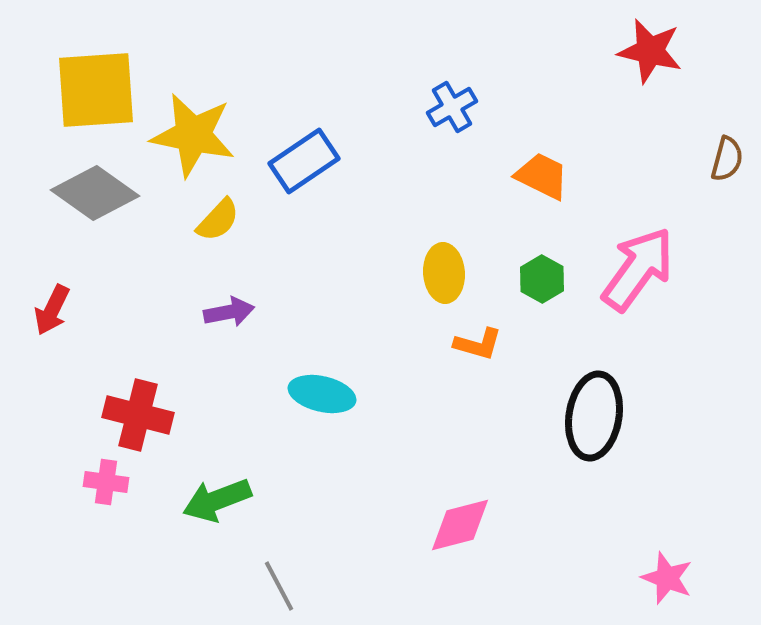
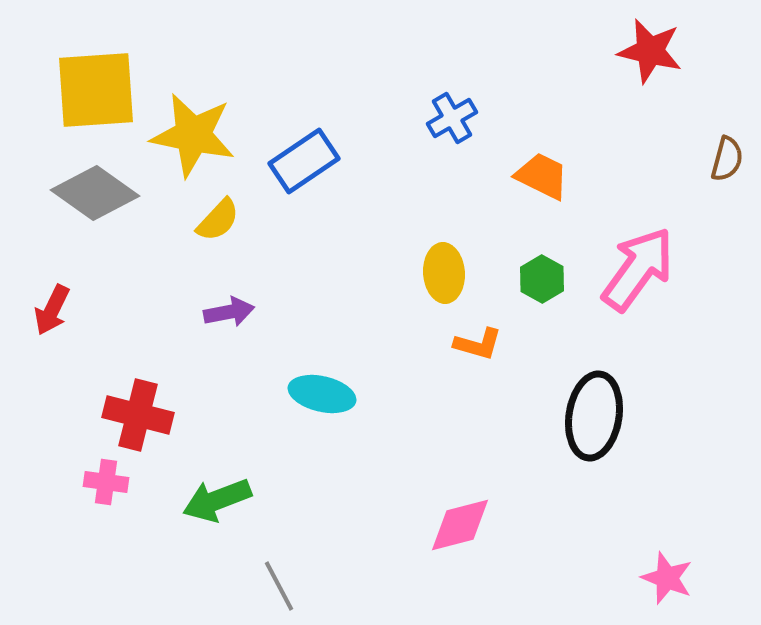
blue cross: moved 11 px down
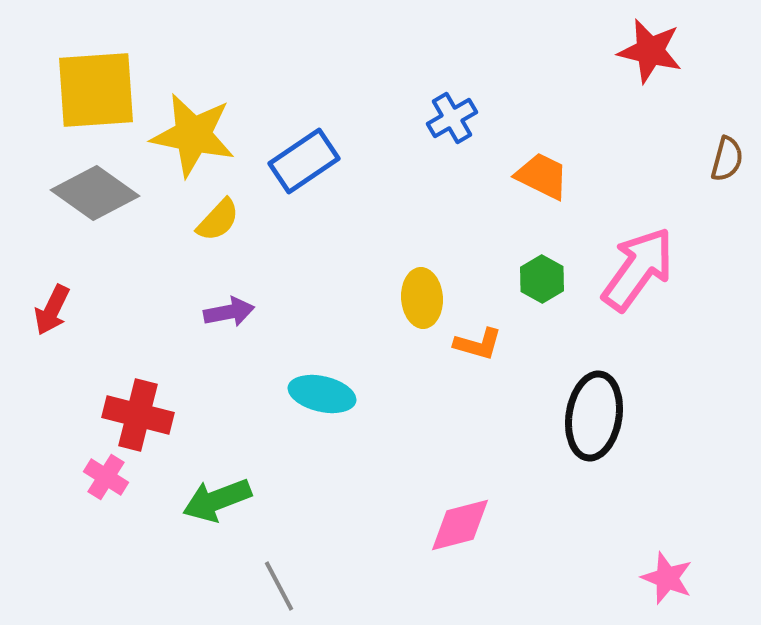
yellow ellipse: moved 22 px left, 25 px down
pink cross: moved 5 px up; rotated 24 degrees clockwise
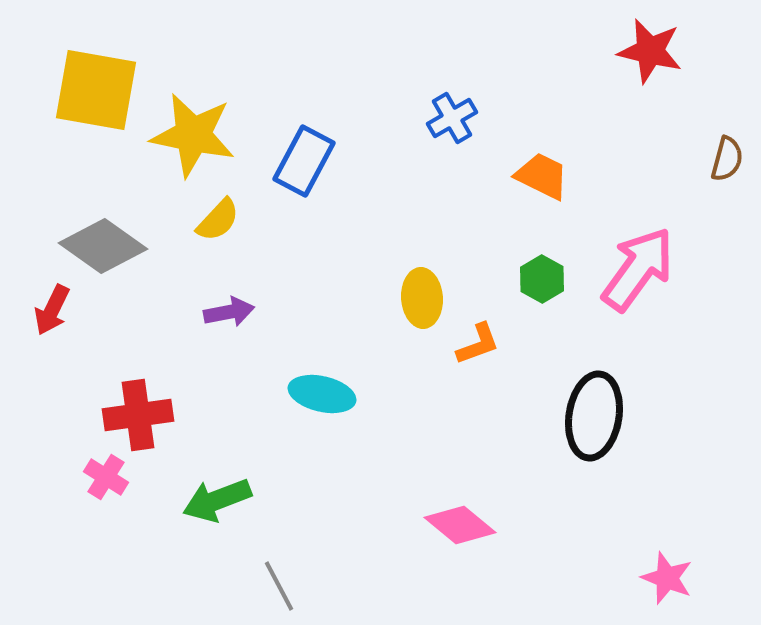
yellow square: rotated 14 degrees clockwise
blue rectangle: rotated 28 degrees counterclockwise
gray diamond: moved 8 px right, 53 px down
orange L-shape: rotated 36 degrees counterclockwise
red cross: rotated 22 degrees counterclockwise
pink diamond: rotated 54 degrees clockwise
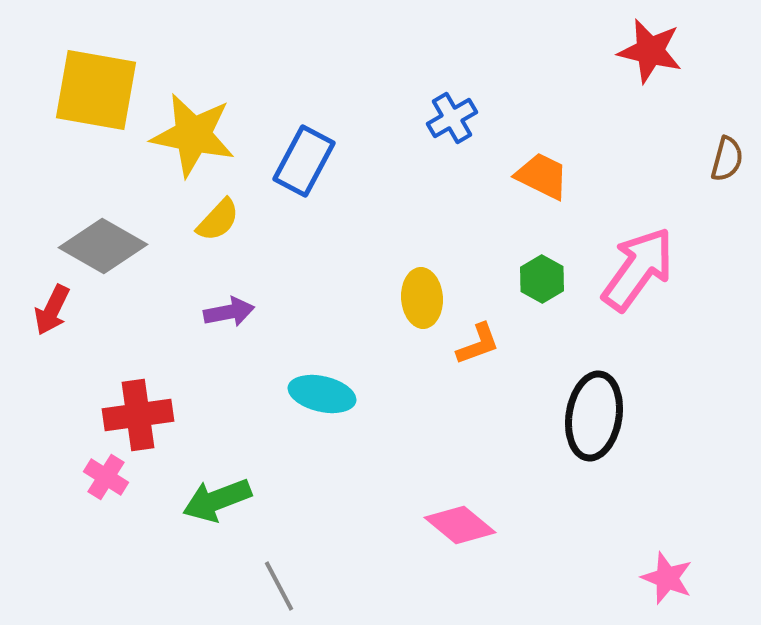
gray diamond: rotated 6 degrees counterclockwise
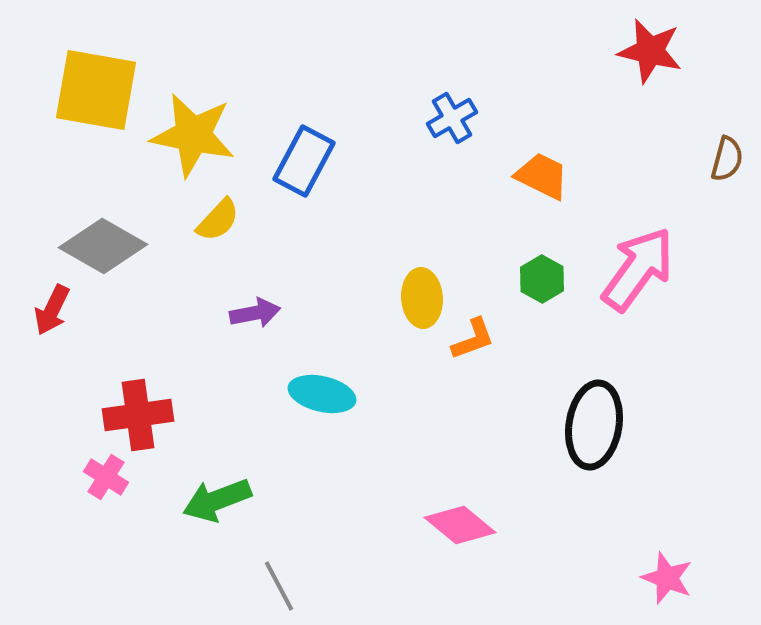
purple arrow: moved 26 px right, 1 px down
orange L-shape: moved 5 px left, 5 px up
black ellipse: moved 9 px down
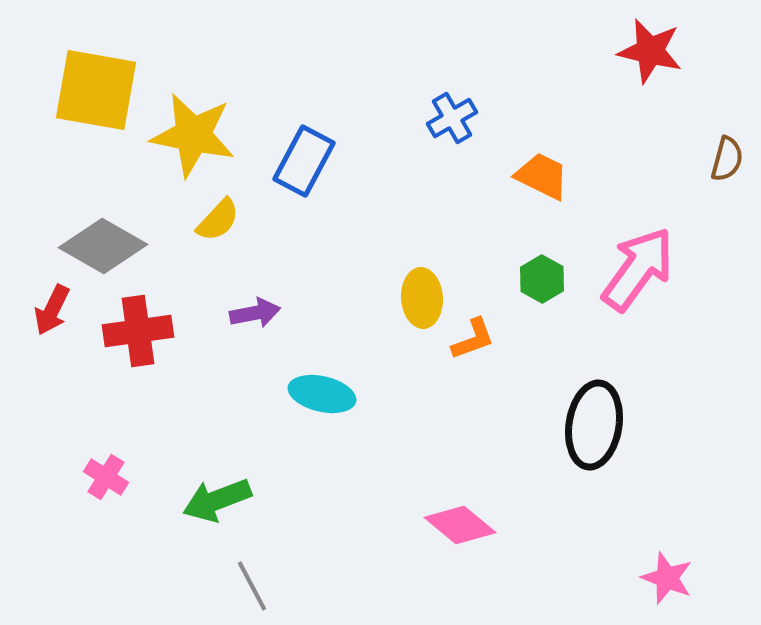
red cross: moved 84 px up
gray line: moved 27 px left
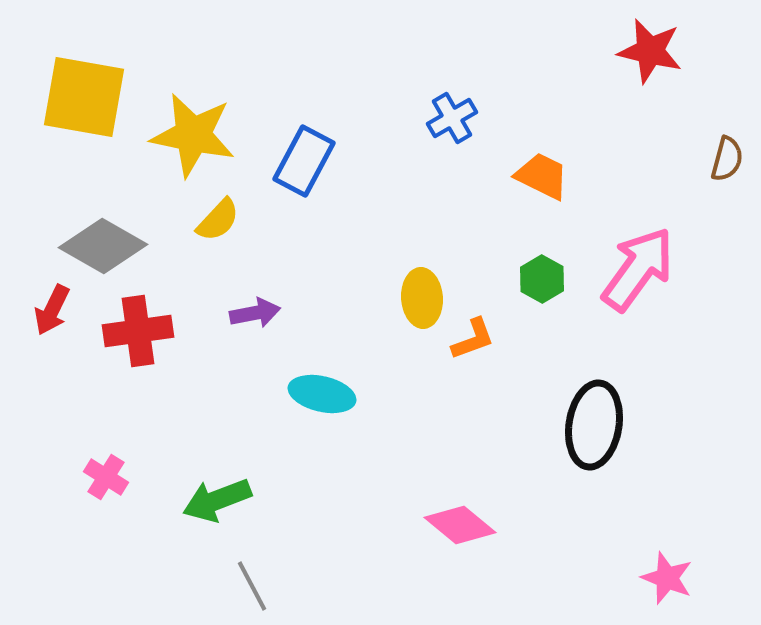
yellow square: moved 12 px left, 7 px down
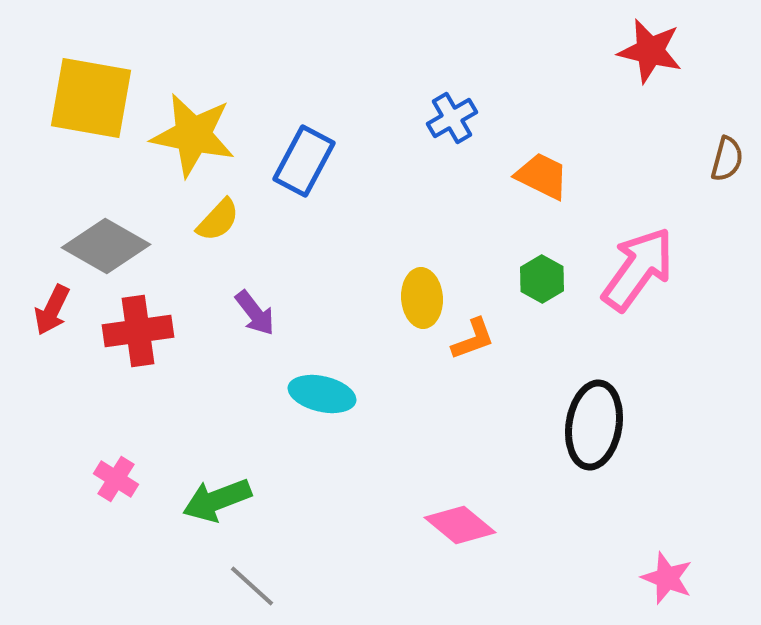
yellow square: moved 7 px right, 1 px down
gray diamond: moved 3 px right
purple arrow: rotated 63 degrees clockwise
pink cross: moved 10 px right, 2 px down
gray line: rotated 20 degrees counterclockwise
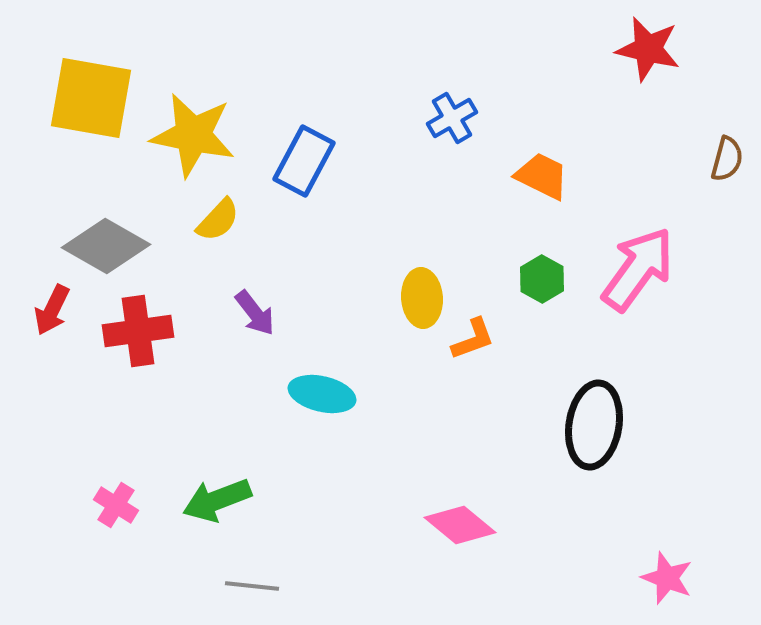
red star: moved 2 px left, 2 px up
pink cross: moved 26 px down
gray line: rotated 36 degrees counterclockwise
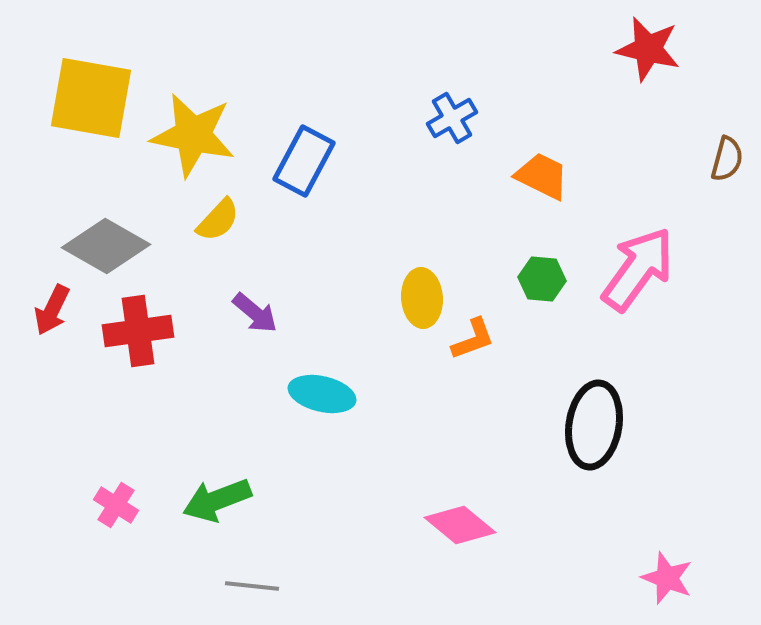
green hexagon: rotated 24 degrees counterclockwise
purple arrow: rotated 12 degrees counterclockwise
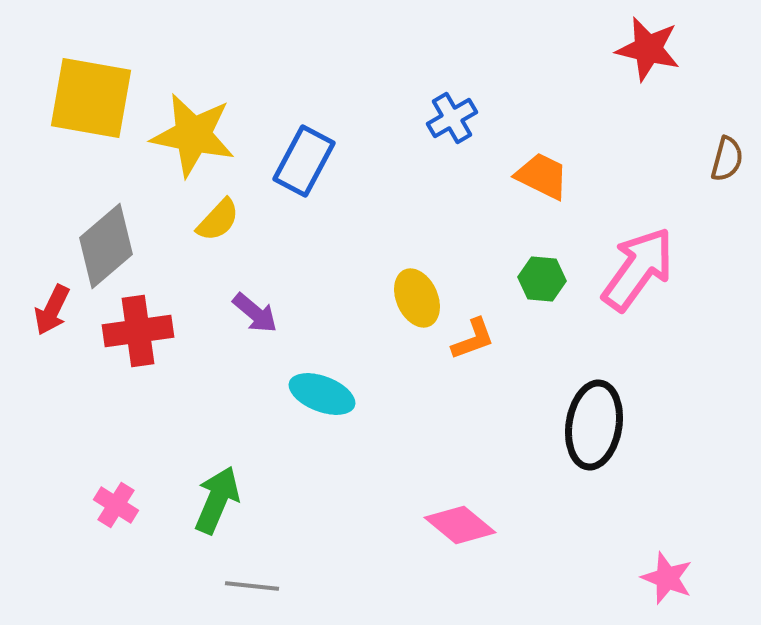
gray diamond: rotated 70 degrees counterclockwise
yellow ellipse: moved 5 px left; rotated 20 degrees counterclockwise
cyan ellipse: rotated 8 degrees clockwise
green arrow: rotated 134 degrees clockwise
